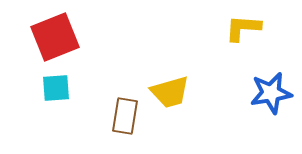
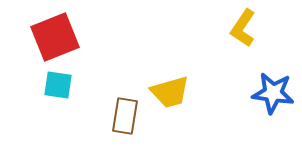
yellow L-shape: rotated 60 degrees counterclockwise
cyan square: moved 2 px right, 3 px up; rotated 12 degrees clockwise
blue star: moved 2 px right; rotated 18 degrees clockwise
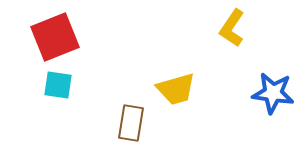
yellow L-shape: moved 11 px left
yellow trapezoid: moved 6 px right, 3 px up
brown rectangle: moved 6 px right, 7 px down
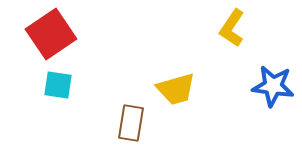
red square: moved 4 px left, 3 px up; rotated 12 degrees counterclockwise
blue star: moved 7 px up
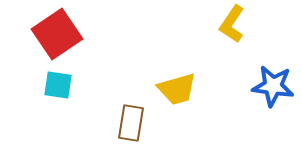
yellow L-shape: moved 4 px up
red square: moved 6 px right
yellow trapezoid: moved 1 px right
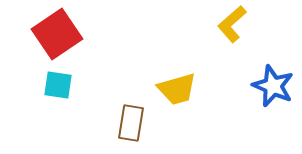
yellow L-shape: rotated 15 degrees clockwise
blue star: rotated 15 degrees clockwise
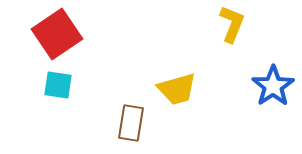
yellow L-shape: rotated 153 degrees clockwise
blue star: rotated 15 degrees clockwise
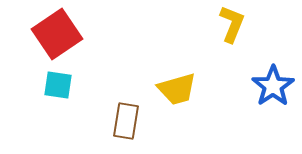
brown rectangle: moved 5 px left, 2 px up
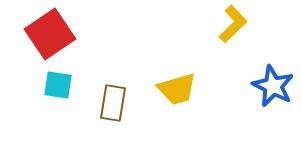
yellow L-shape: moved 1 px right; rotated 24 degrees clockwise
red square: moved 7 px left
blue star: rotated 12 degrees counterclockwise
brown rectangle: moved 13 px left, 18 px up
